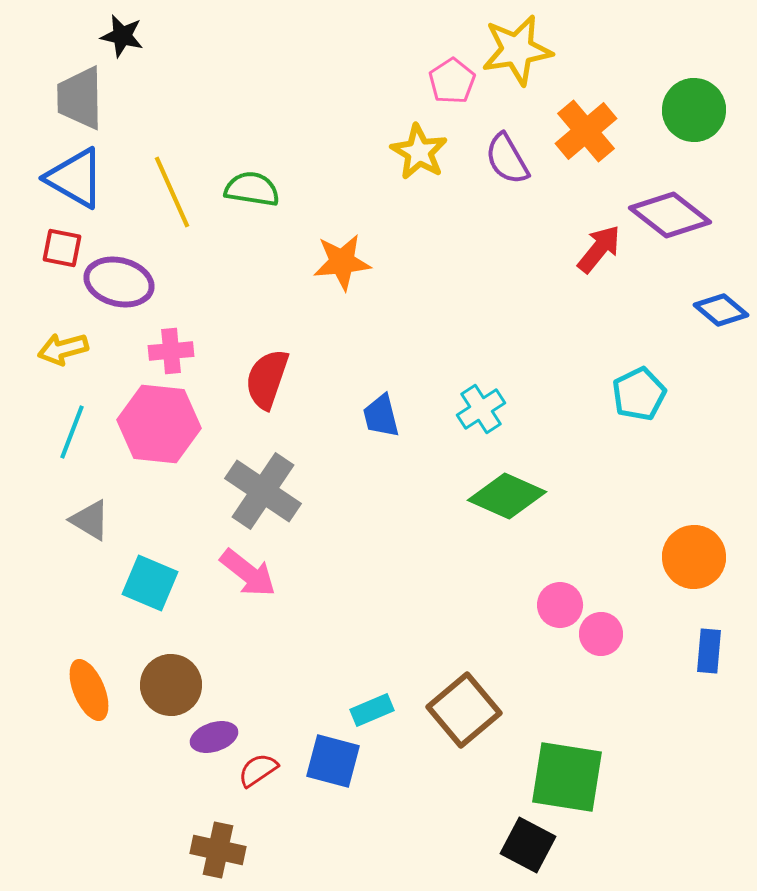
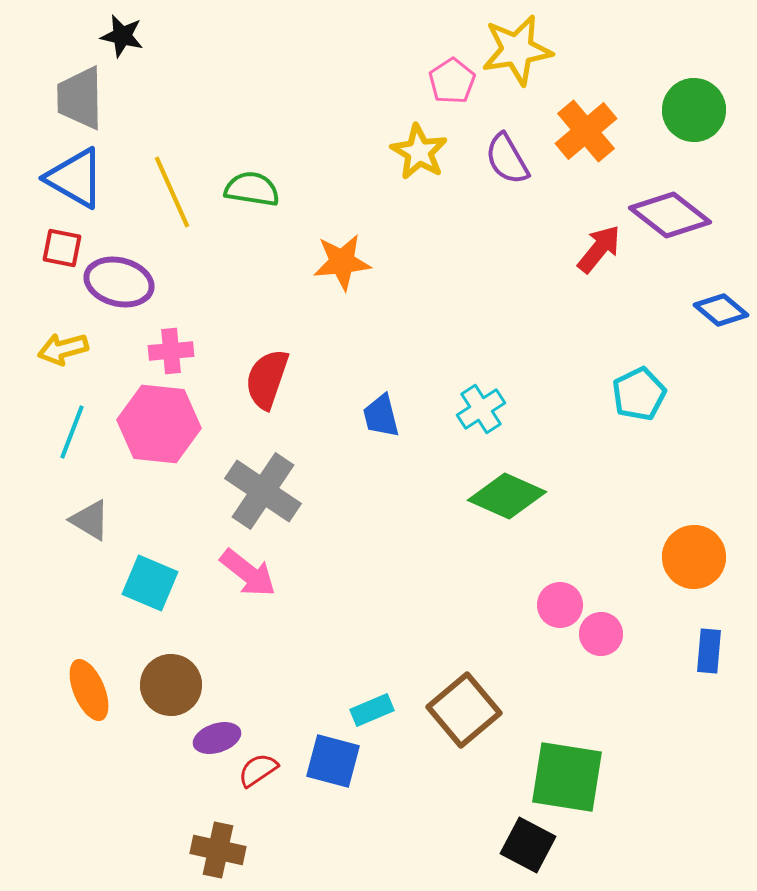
purple ellipse at (214, 737): moved 3 px right, 1 px down
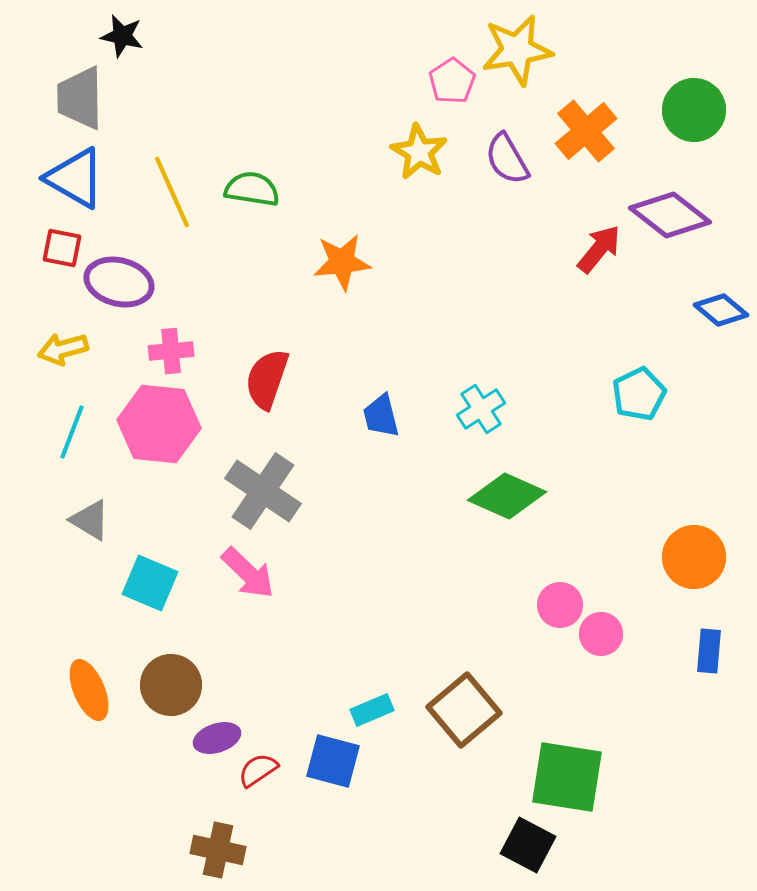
pink arrow at (248, 573): rotated 6 degrees clockwise
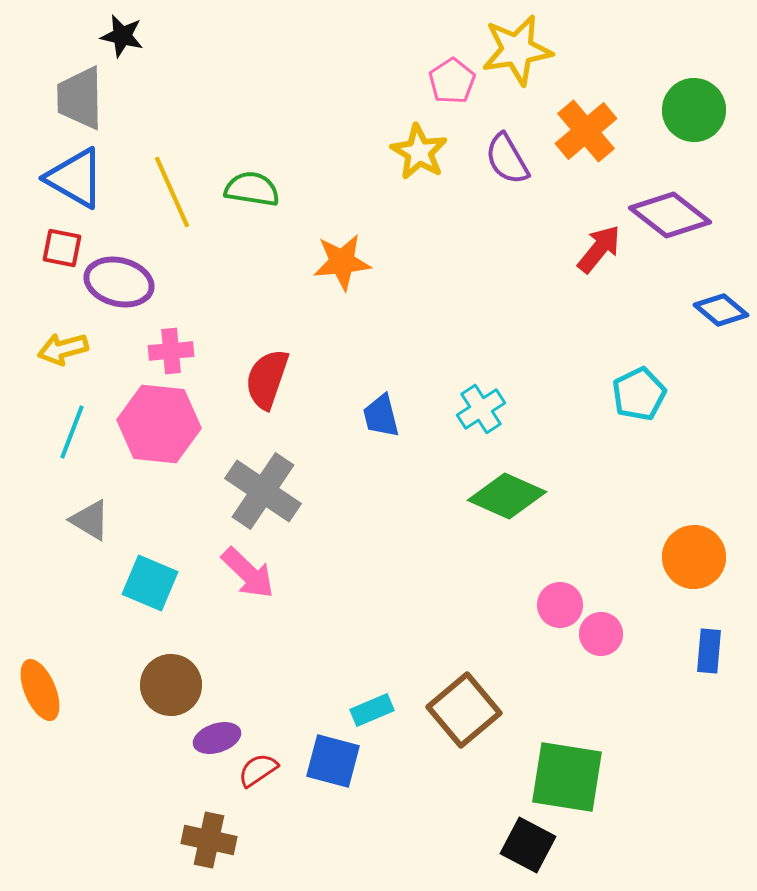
orange ellipse at (89, 690): moved 49 px left
brown cross at (218, 850): moved 9 px left, 10 px up
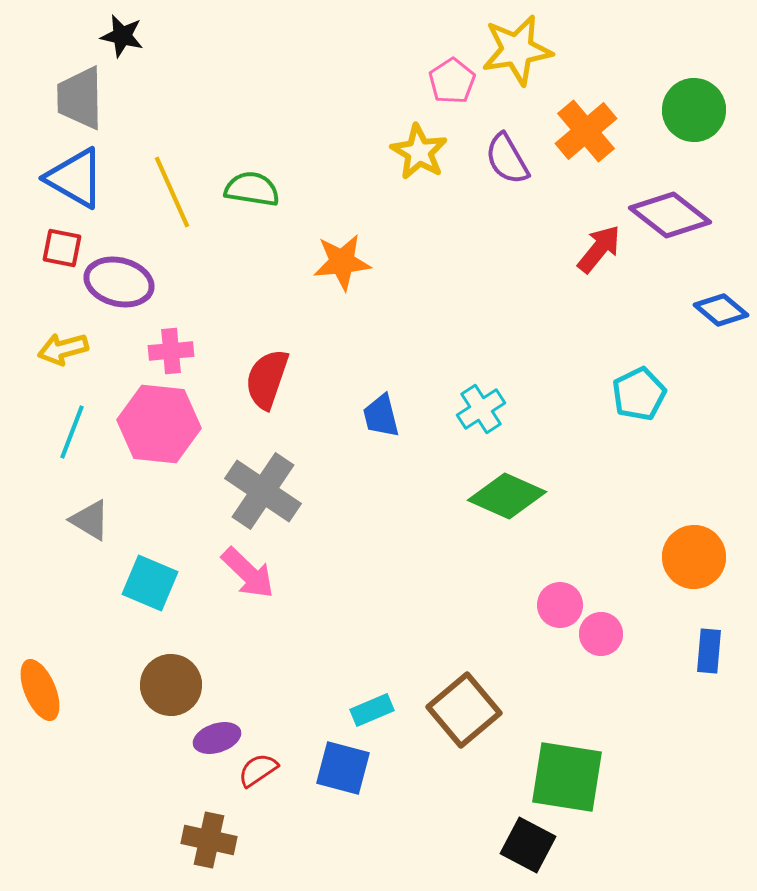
blue square at (333, 761): moved 10 px right, 7 px down
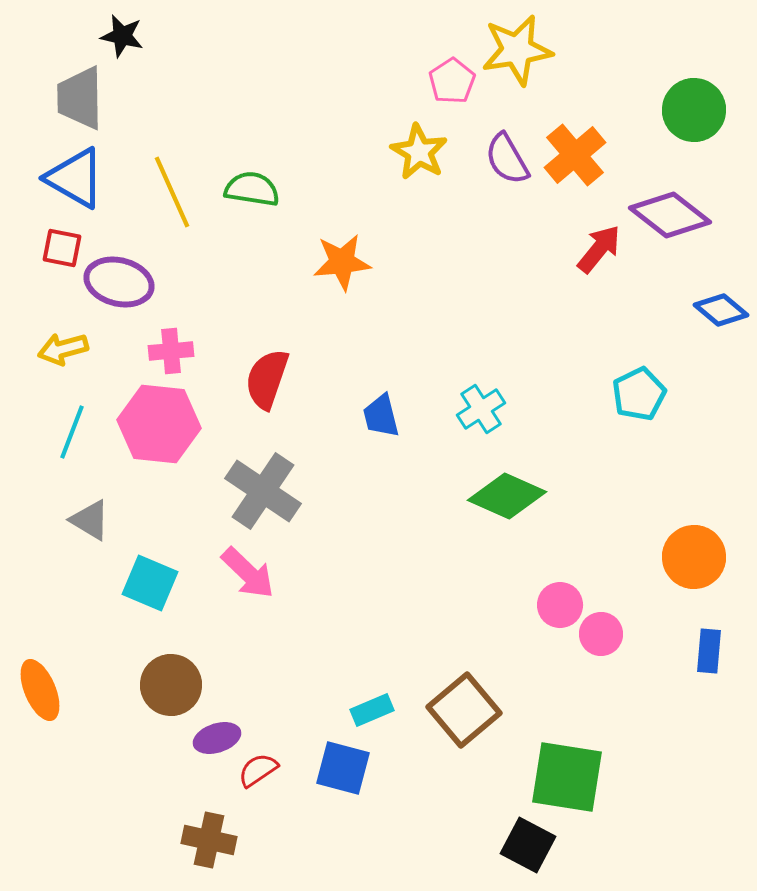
orange cross at (586, 131): moved 11 px left, 24 px down
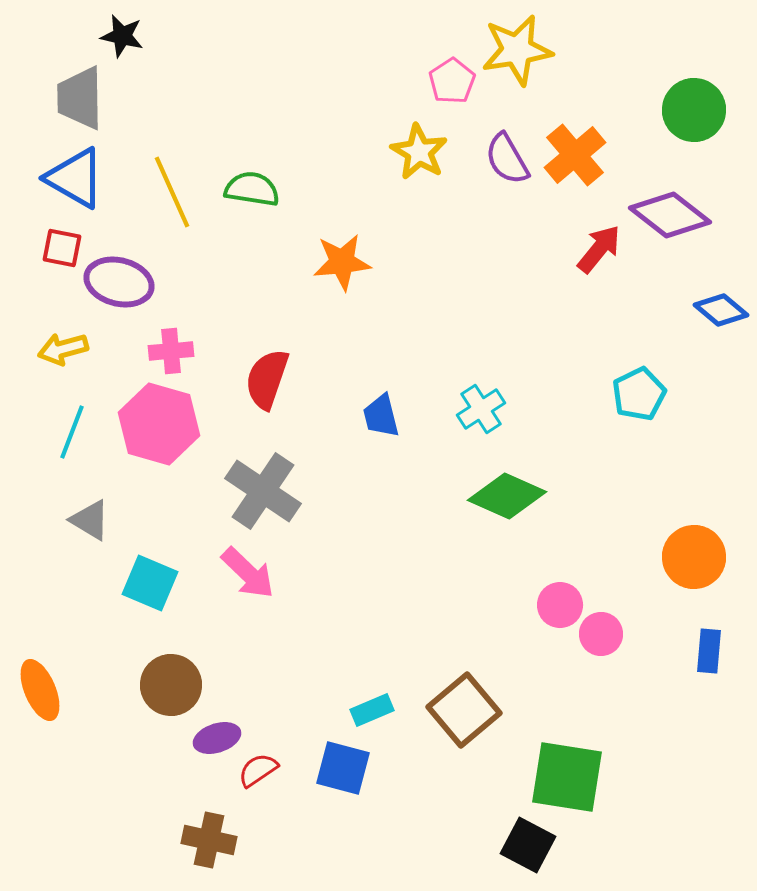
pink hexagon at (159, 424): rotated 10 degrees clockwise
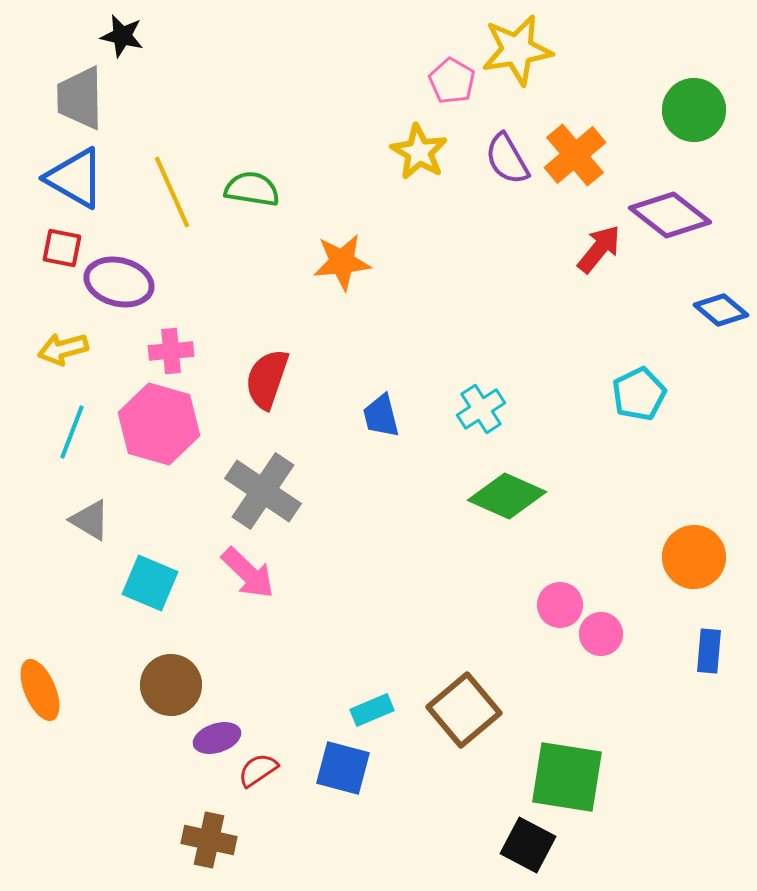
pink pentagon at (452, 81): rotated 9 degrees counterclockwise
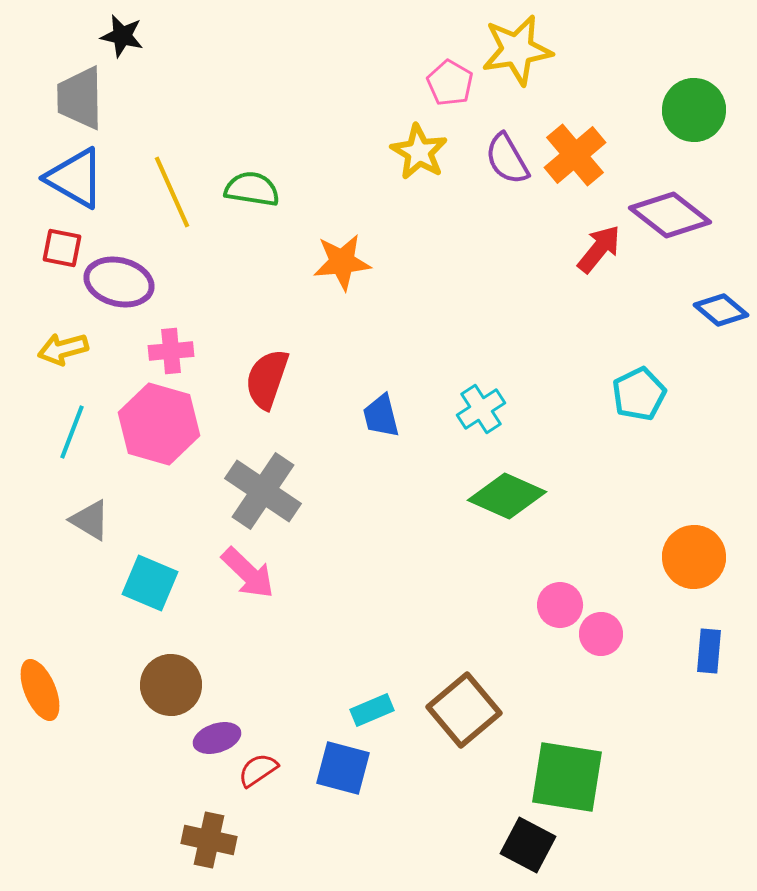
pink pentagon at (452, 81): moved 2 px left, 2 px down
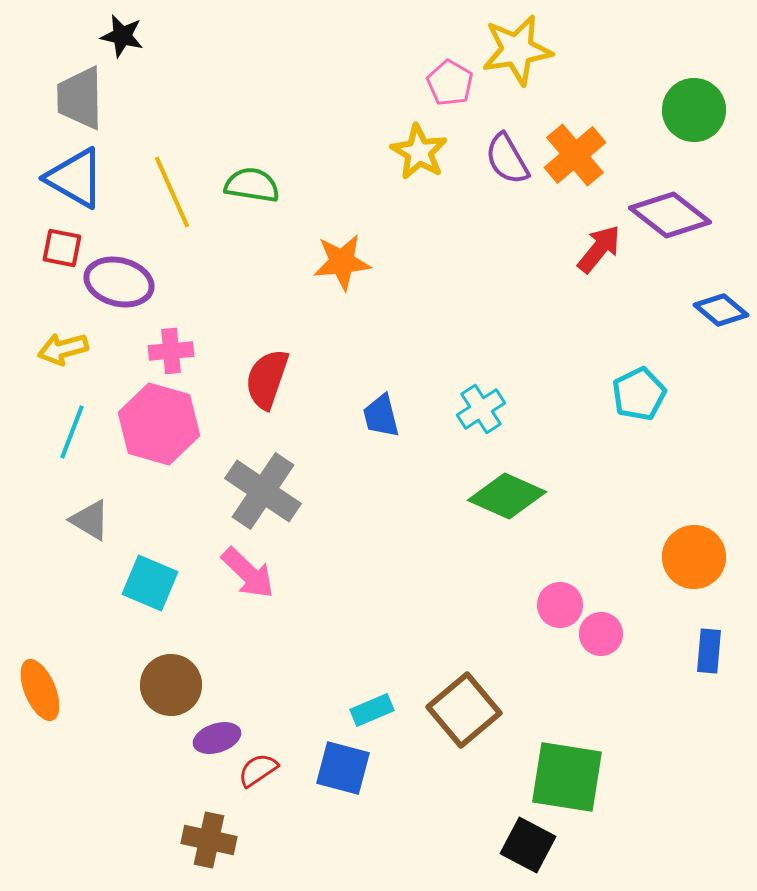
green semicircle at (252, 189): moved 4 px up
